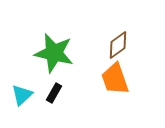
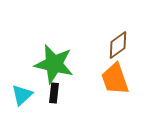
green star: moved 11 px down
black rectangle: rotated 24 degrees counterclockwise
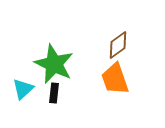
green star: rotated 12 degrees clockwise
cyan triangle: moved 1 px right, 6 px up
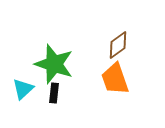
green star: rotated 6 degrees counterclockwise
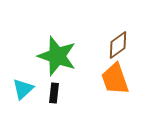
green star: moved 3 px right, 8 px up
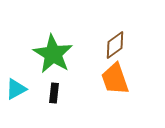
brown diamond: moved 3 px left
green star: moved 4 px left, 2 px up; rotated 12 degrees clockwise
cyan triangle: moved 7 px left; rotated 15 degrees clockwise
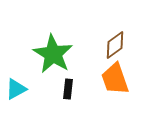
black rectangle: moved 14 px right, 4 px up
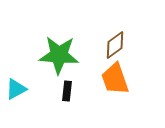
green star: moved 6 px right, 1 px down; rotated 27 degrees counterclockwise
black rectangle: moved 1 px left, 2 px down
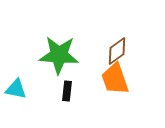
brown diamond: moved 2 px right, 6 px down
cyan triangle: rotated 40 degrees clockwise
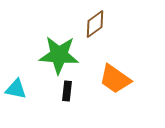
brown diamond: moved 22 px left, 27 px up
orange trapezoid: rotated 36 degrees counterclockwise
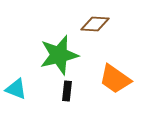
brown diamond: rotated 40 degrees clockwise
green star: rotated 18 degrees counterclockwise
cyan triangle: rotated 10 degrees clockwise
